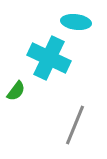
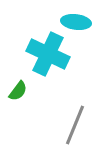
cyan cross: moved 1 px left, 4 px up
green semicircle: moved 2 px right
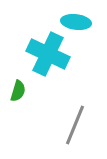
green semicircle: rotated 20 degrees counterclockwise
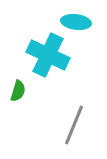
cyan cross: moved 1 px down
gray line: moved 1 px left
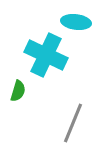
cyan cross: moved 2 px left
gray line: moved 1 px left, 2 px up
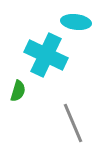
gray line: rotated 45 degrees counterclockwise
